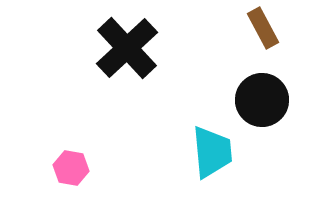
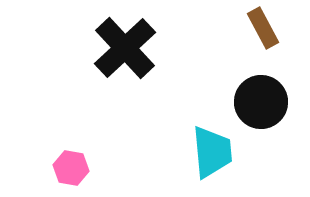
black cross: moved 2 px left
black circle: moved 1 px left, 2 px down
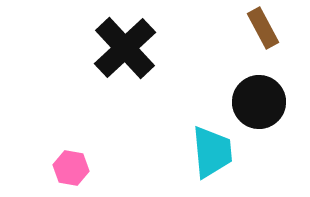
black circle: moved 2 px left
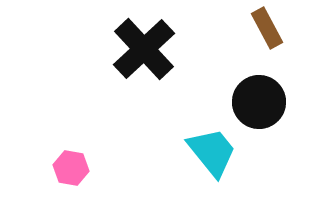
brown rectangle: moved 4 px right
black cross: moved 19 px right, 1 px down
cyan trapezoid: rotated 34 degrees counterclockwise
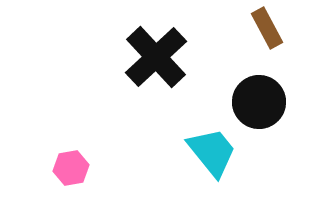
black cross: moved 12 px right, 8 px down
pink hexagon: rotated 20 degrees counterclockwise
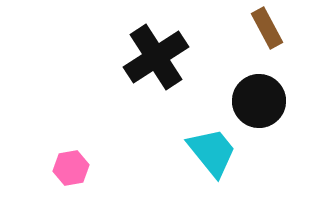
black cross: rotated 10 degrees clockwise
black circle: moved 1 px up
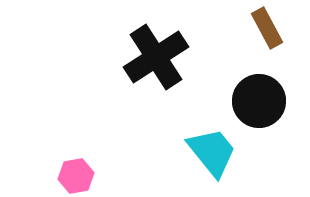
pink hexagon: moved 5 px right, 8 px down
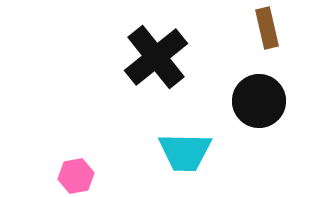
brown rectangle: rotated 15 degrees clockwise
black cross: rotated 6 degrees counterclockwise
cyan trapezoid: moved 27 px left; rotated 130 degrees clockwise
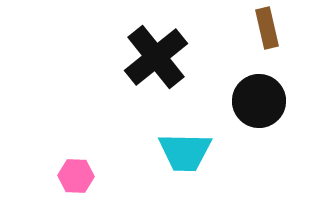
pink hexagon: rotated 12 degrees clockwise
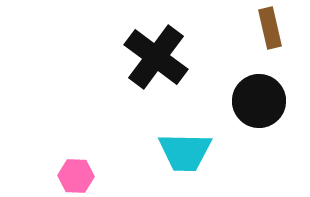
brown rectangle: moved 3 px right
black cross: rotated 14 degrees counterclockwise
